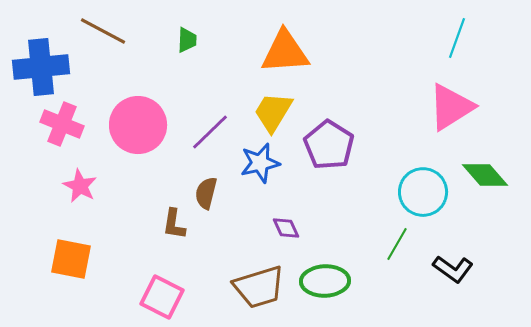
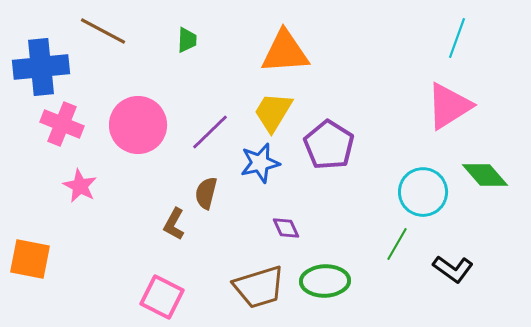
pink triangle: moved 2 px left, 1 px up
brown L-shape: rotated 20 degrees clockwise
orange square: moved 41 px left
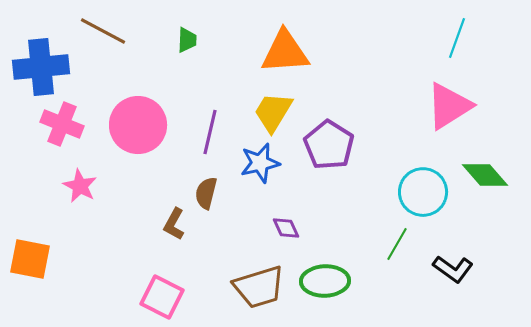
purple line: rotated 33 degrees counterclockwise
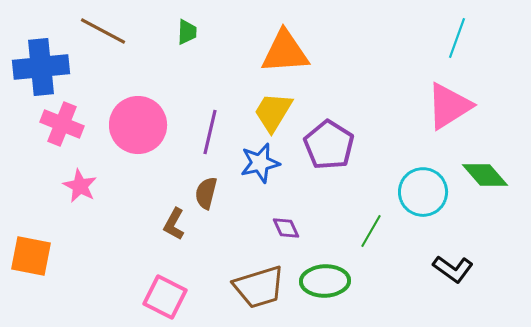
green trapezoid: moved 8 px up
green line: moved 26 px left, 13 px up
orange square: moved 1 px right, 3 px up
pink square: moved 3 px right
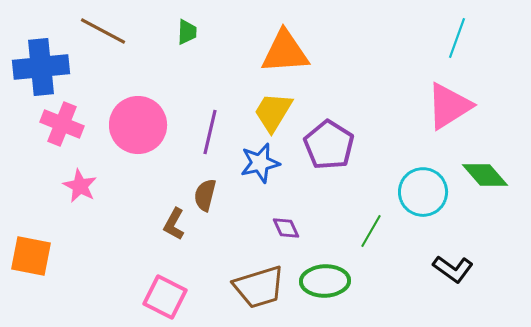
brown semicircle: moved 1 px left, 2 px down
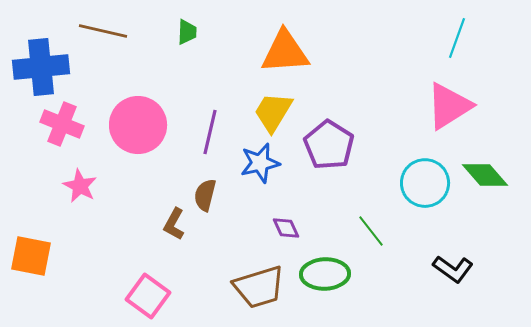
brown line: rotated 15 degrees counterclockwise
cyan circle: moved 2 px right, 9 px up
green line: rotated 68 degrees counterclockwise
green ellipse: moved 7 px up
pink square: moved 17 px left, 1 px up; rotated 9 degrees clockwise
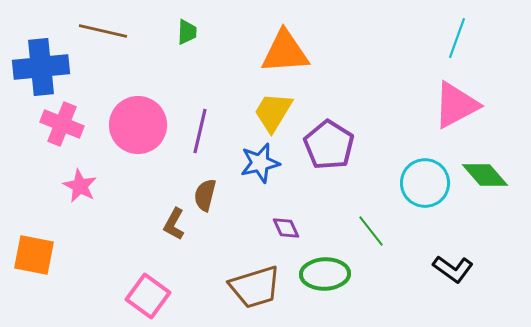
pink triangle: moved 7 px right, 1 px up; rotated 4 degrees clockwise
purple line: moved 10 px left, 1 px up
orange square: moved 3 px right, 1 px up
brown trapezoid: moved 4 px left
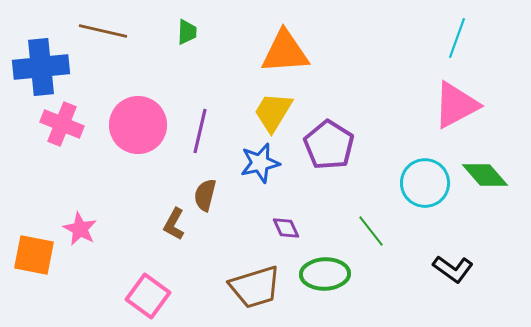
pink star: moved 43 px down
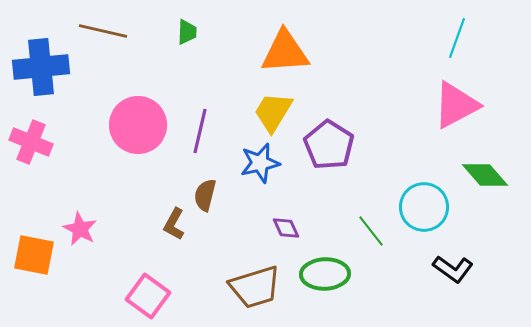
pink cross: moved 31 px left, 18 px down
cyan circle: moved 1 px left, 24 px down
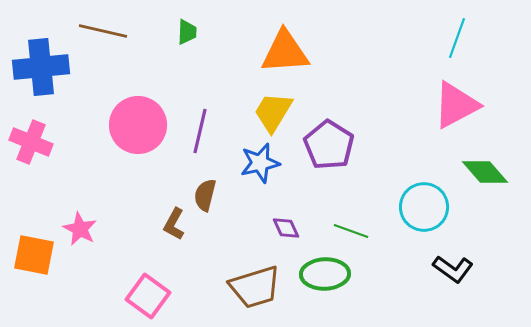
green diamond: moved 3 px up
green line: moved 20 px left; rotated 32 degrees counterclockwise
